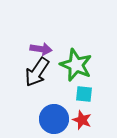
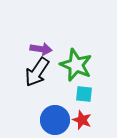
blue circle: moved 1 px right, 1 px down
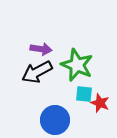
green star: moved 1 px right
black arrow: rotated 28 degrees clockwise
red star: moved 18 px right, 17 px up
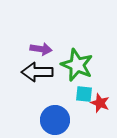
black arrow: rotated 28 degrees clockwise
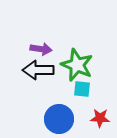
black arrow: moved 1 px right, 2 px up
cyan square: moved 2 px left, 5 px up
red star: moved 15 px down; rotated 18 degrees counterclockwise
blue circle: moved 4 px right, 1 px up
